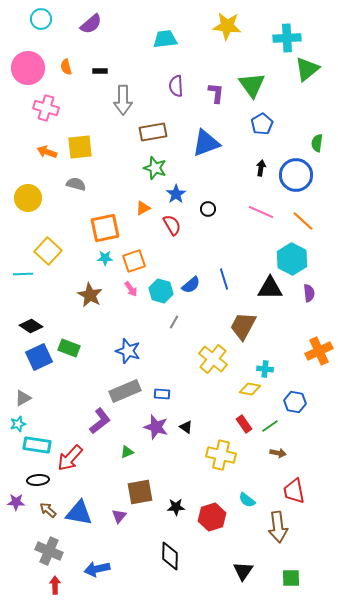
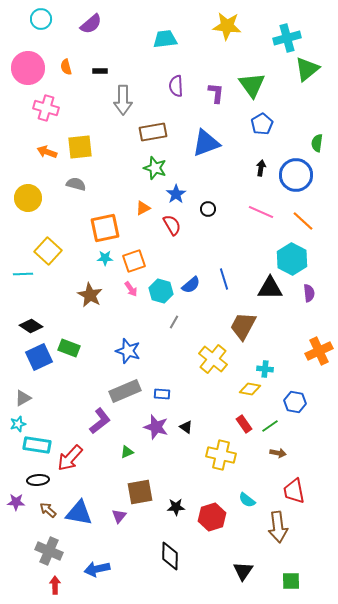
cyan cross at (287, 38): rotated 12 degrees counterclockwise
green square at (291, 578): moved 3 px down
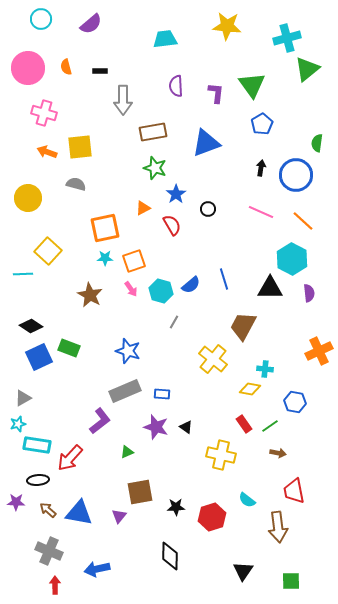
pink cross at (46, 108): moved 2 px left, 5 px down
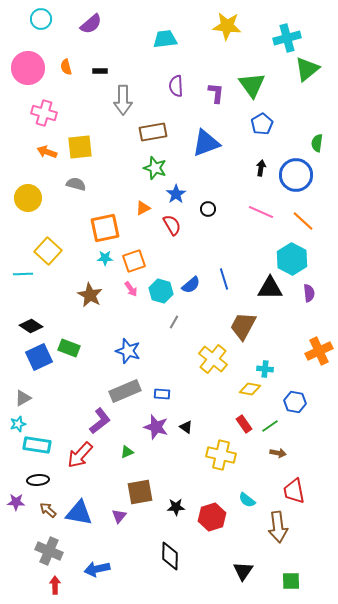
red arrow at (70, 458): moved 10 px right, 3 px up
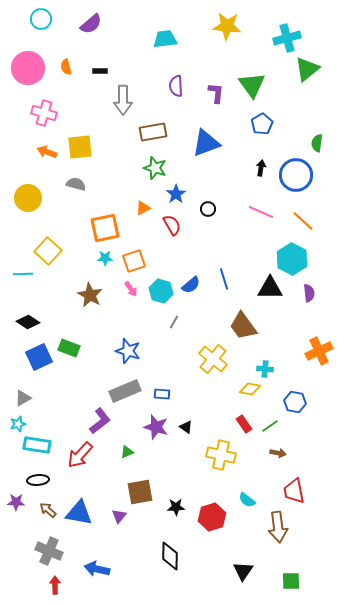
black diamond at (31, 326): moved 3 px left, 4 px up
brown trapezoid at (243, 326): rotated 64 degrees counterclockwise
blue arrow at (97, 569): rotated 25 degrees clockwise
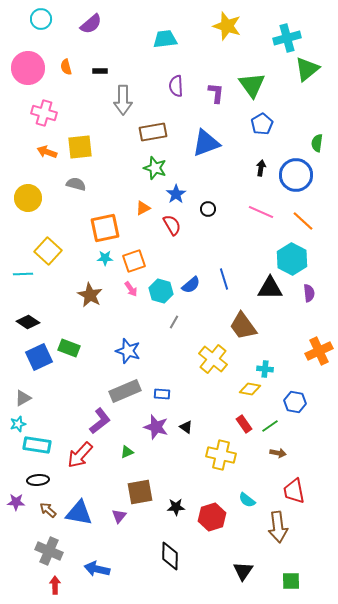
yellow star at (227, 26): rotated 12 degrees clockwise
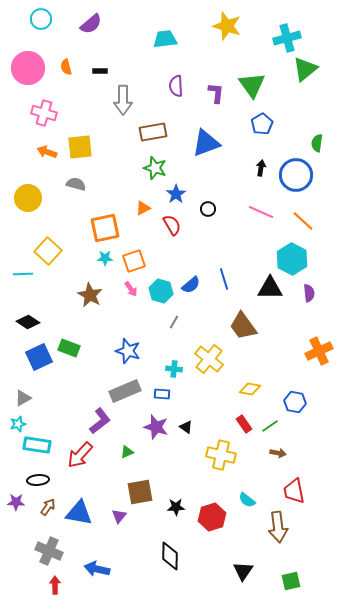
green triangle at (307, 69): moved 2 px left
yellow cross at (213, 359): moved 4 px left
cyan cross at (265, 369): moved 91 px left
brown arrow at (48, 510): moved 3 px up; rotated 84 degrees clockwise
green square at (291, 581): rotated 12 degrees counterclockwise
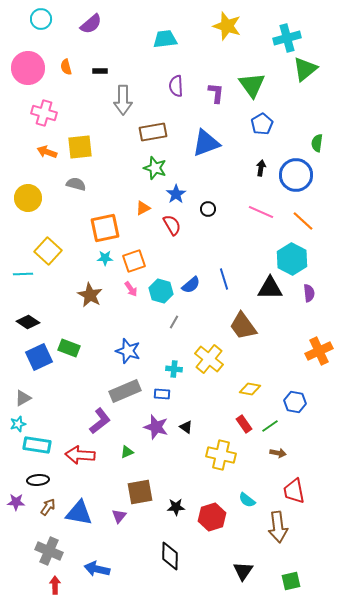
red arrow at (80, 455): rotated 52 degrees clockwise
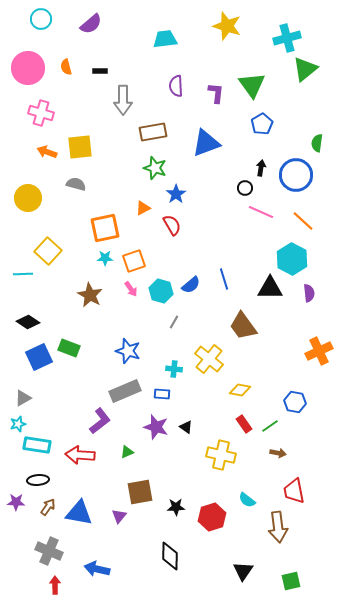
pink cross at (44, 113): moved 3 px left
black circle at (208, 209): moved 37 px right, 21 px up
yellow diamond at (250, 389): moved 10 px left, 1 px down
